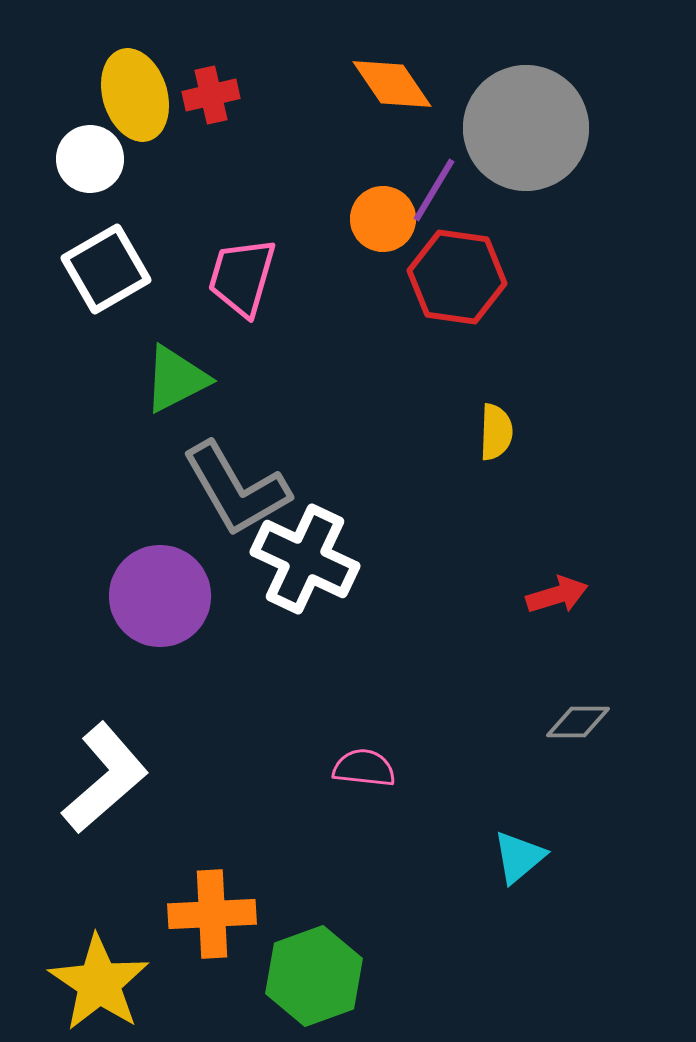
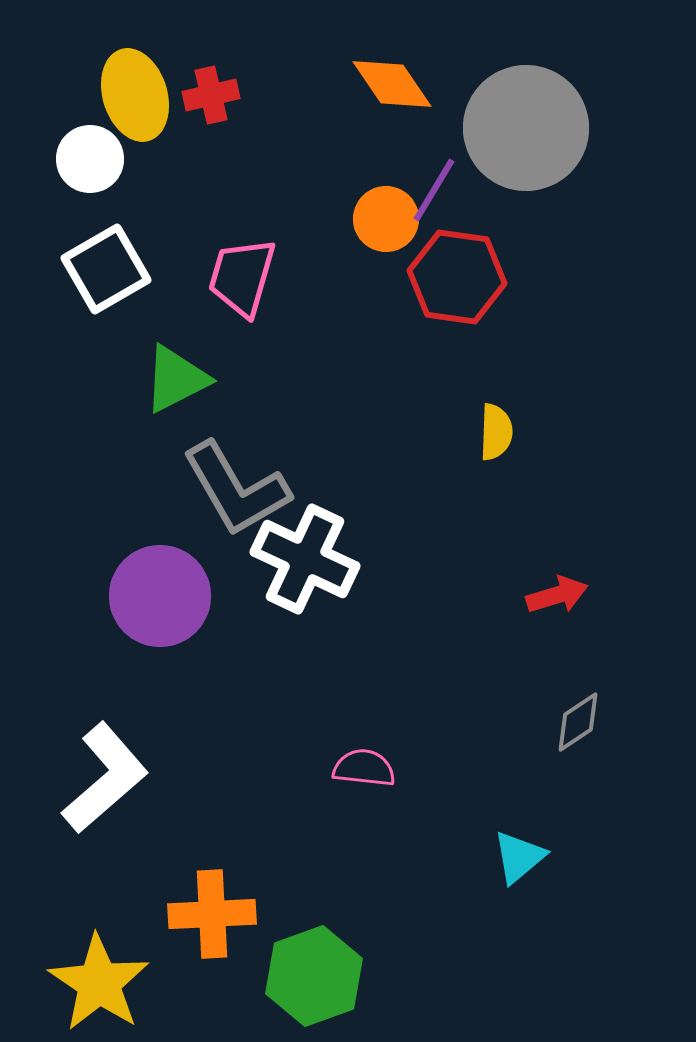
orange circle: moved 3 px right
gray diamond: rotated 34 degrees counterclockwise
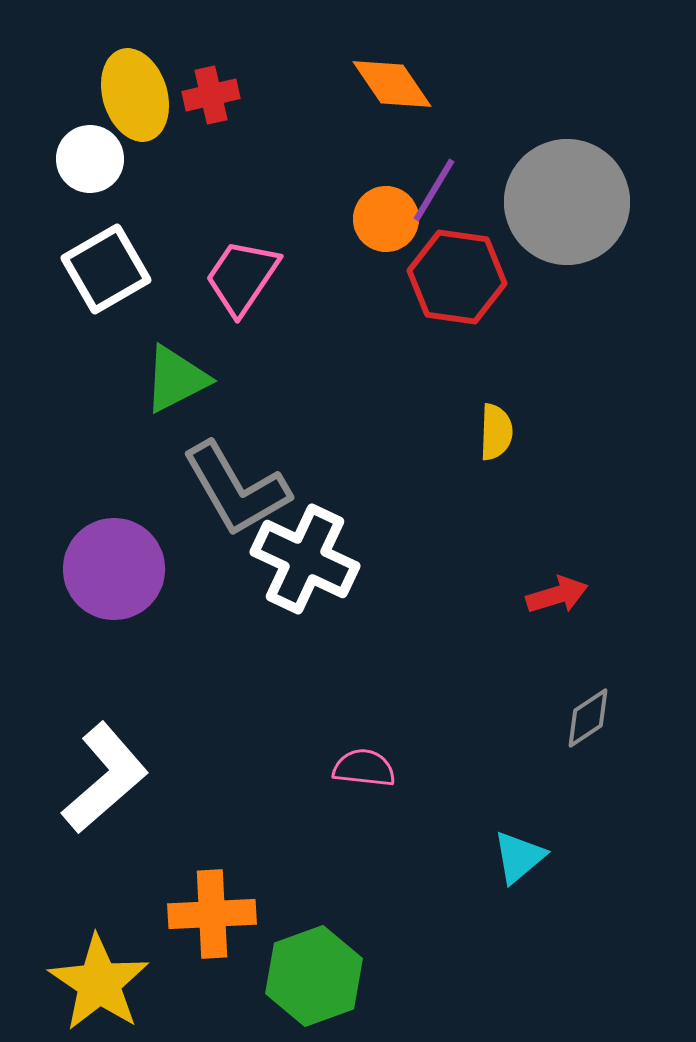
gray circle: moved 41 px right, 74 px down
pink trapezoid: rotated 18 degrees clockwise
purple circle: moved 46 px left, 27 px up
gray diamond: moved 10 px right, 4 px up
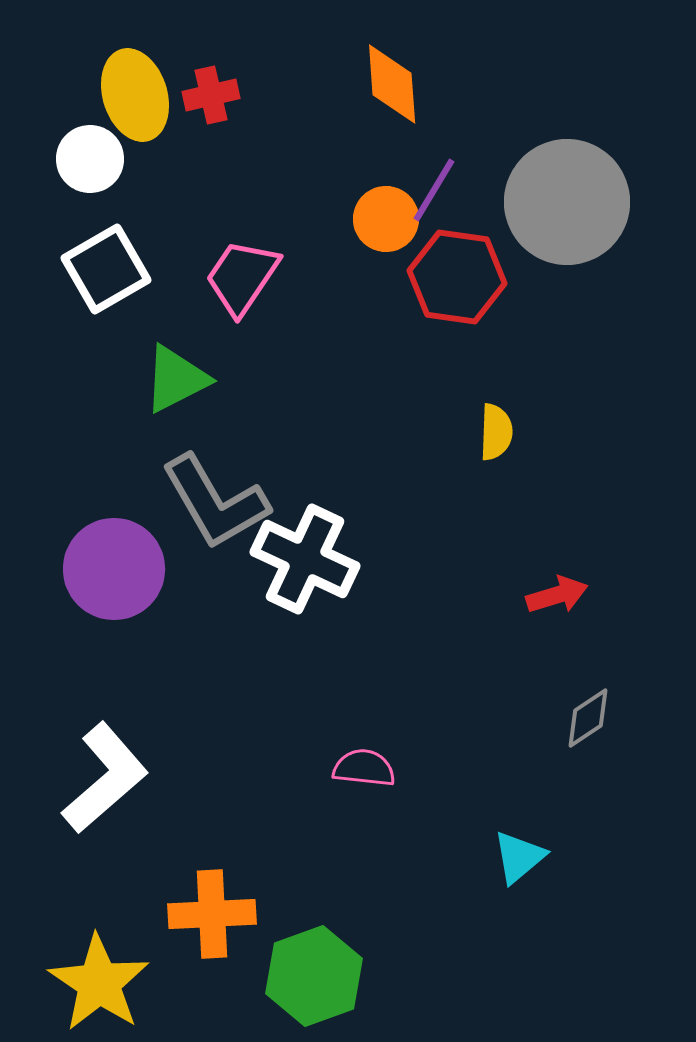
orange diamond: rotated 30 degrees clockwise
gray L-shape: moved 21 px left, 13 px down
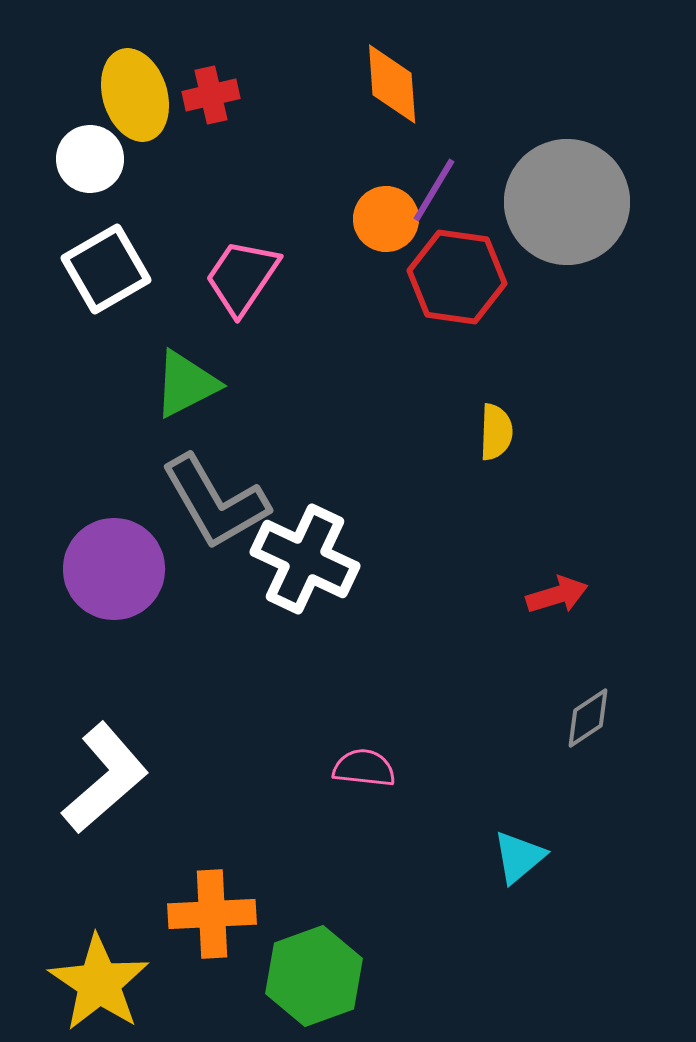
green triangle: moved 10 px right, 5 px down
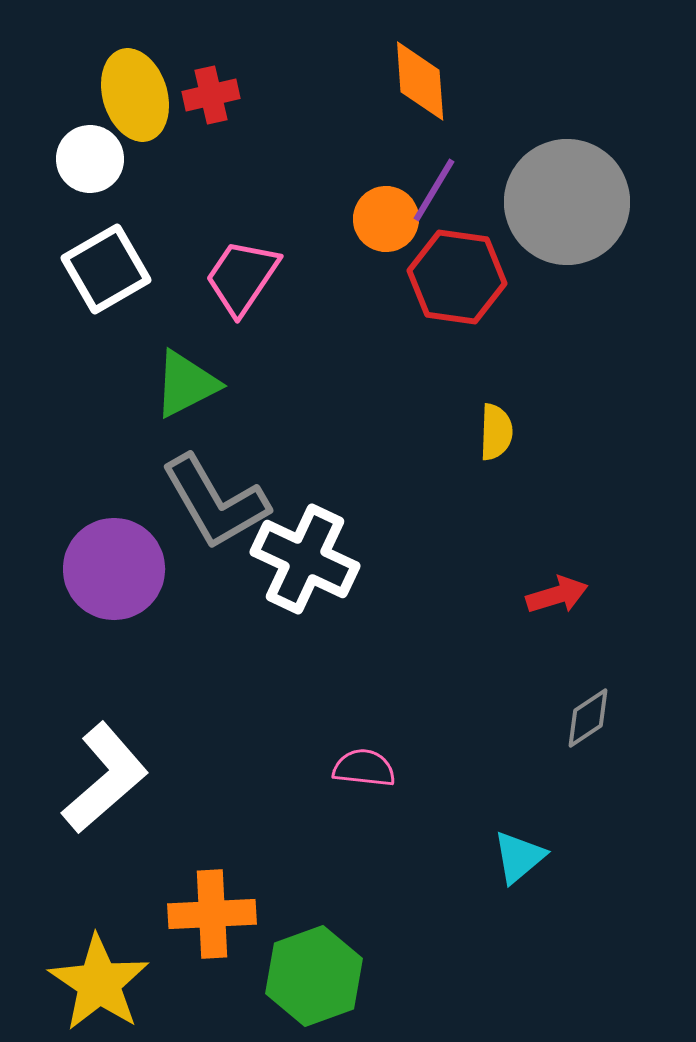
orange diamond: moved 28 px right, 3 px up
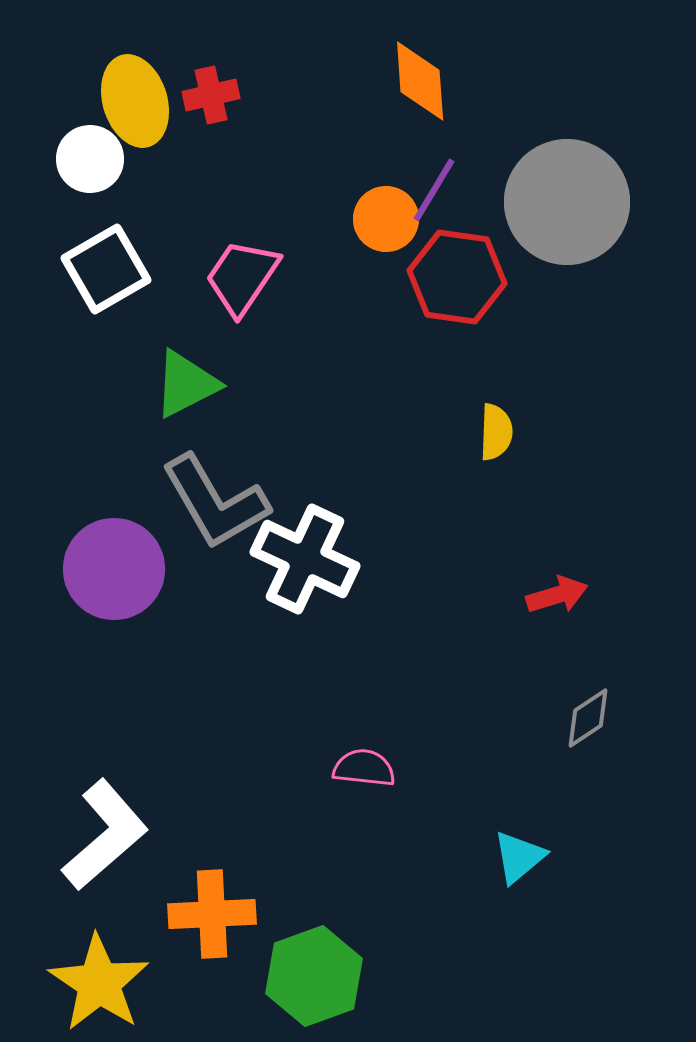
yellow ellipse: moved 6 px down
white L-shape: moved 57 px down
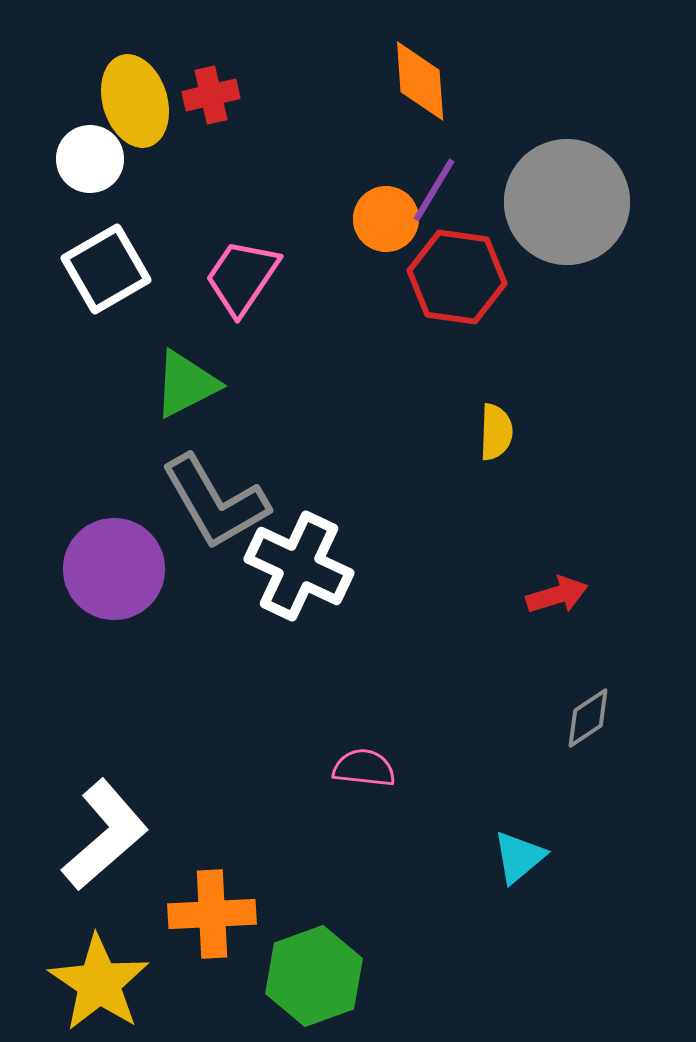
white cross: moved 6 px left, 7 px down
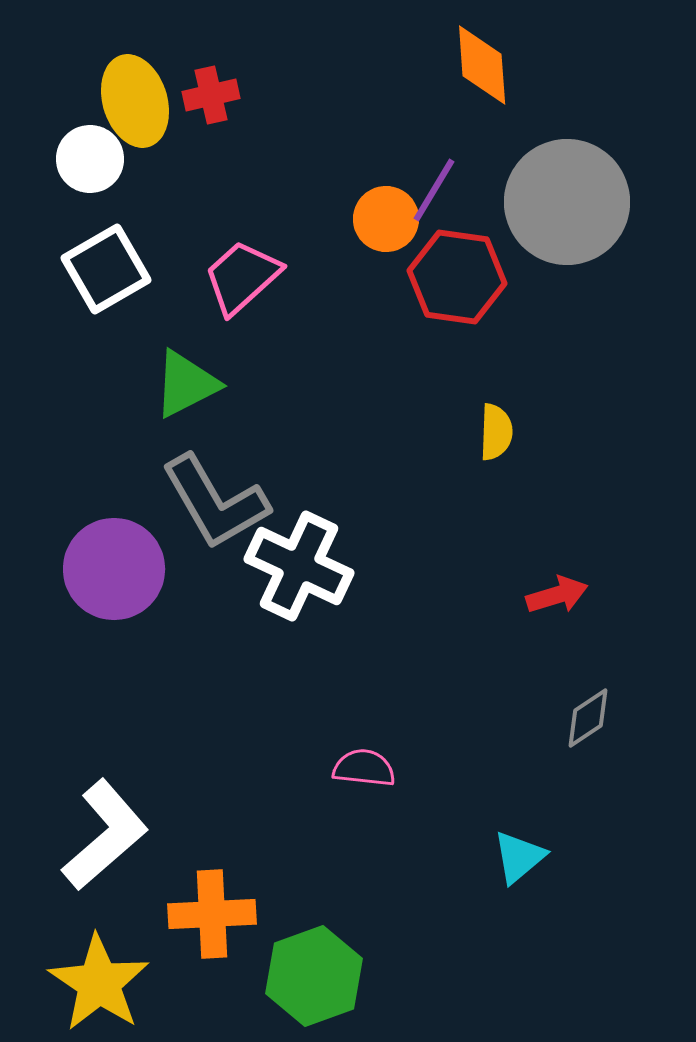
orange diamond: moved 62 px right, 16 px up
pink trapezoid: rotated 14 degrees clockwise
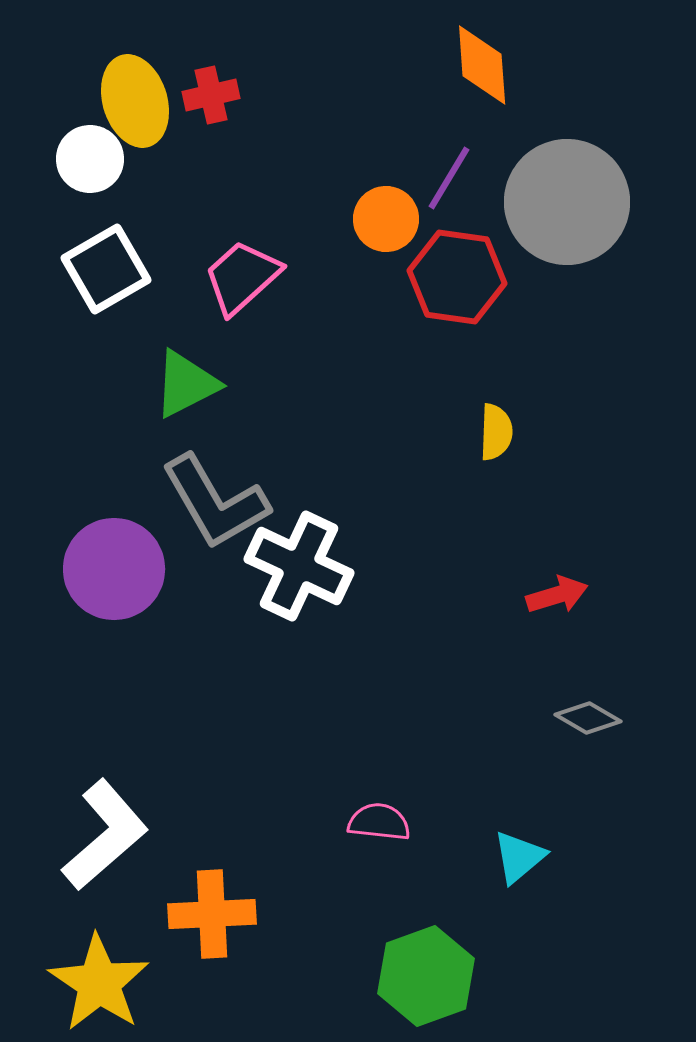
purple line: moved 15 px right, 12 px up
gray diamond: rotated 64 degrees clockwise
pink semicircle: moved 15 px right, 54 px down
green hexagon: moved 112 px right
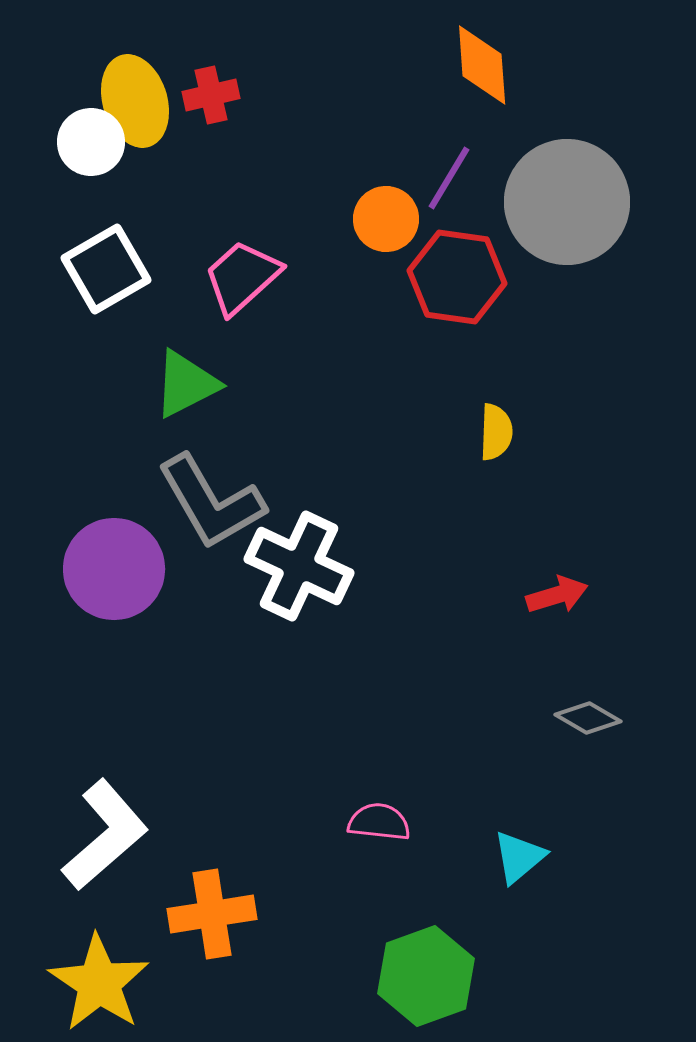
white circle: moved 1 px right, 17 px up
gray L-shape: moved 4 px left
orange cross: rotated 6 degrees counterclockwise
